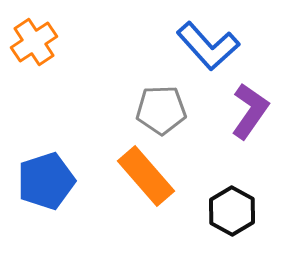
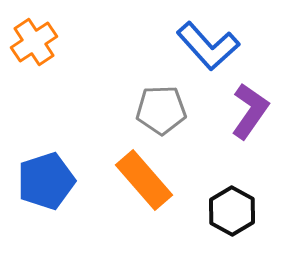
orange rectangle: moved 2 px left, 4 px down
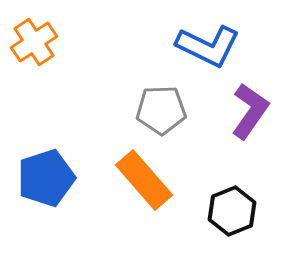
blue L-shape: rotated 22 degrees counterclockwise
blue pentagon: moved 3 px up
black hexagon: rotated 9 degrees clockwise
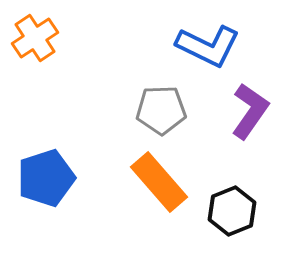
orange cross: moved 1 px right, 4 px up
orange rectangle: moved 15 px right, 2 px down
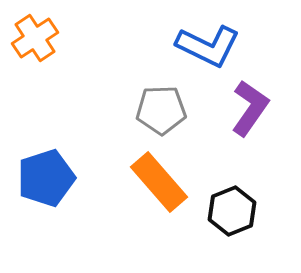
purple L-shape: moved 3 px up
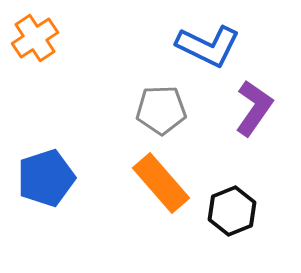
purple L-shape: moved 4 px right
orange rectangle: moved 2 px right, 1 px down
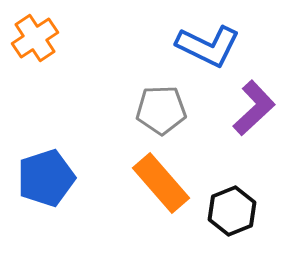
purple L-shape: rotated 12 degrees clockwise
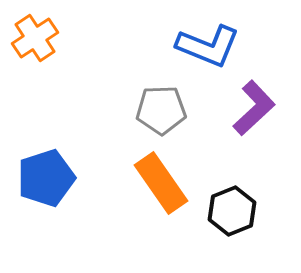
blue L-shape: rotated 4 degrees counterclockwise
orange rectangle: rotated 6 degrees clockwise
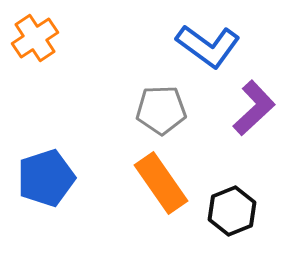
blue L-shape: rotated 14 degrees clockwise
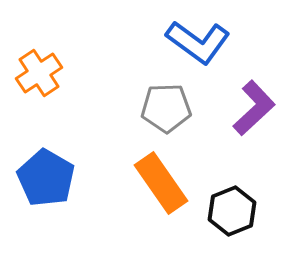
orange cross: moved 4 px right, 35 px down
blue L-shape: moved 10 px left, 4 px up
gray pentagon: moved 5 px right, 2 px up
blue pentagon: rotated 24 degrees counterclockwise
